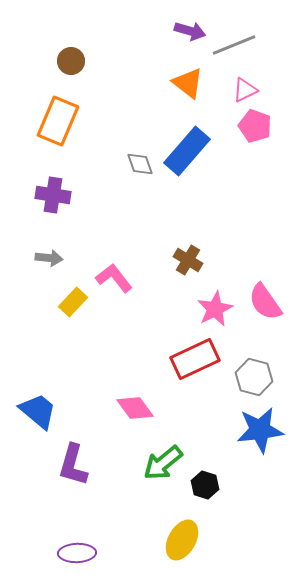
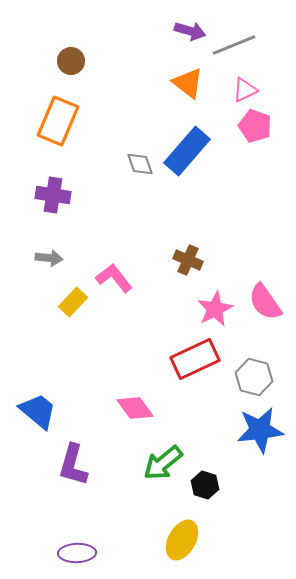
brown cross: rotated 8 degrees counterclockwise
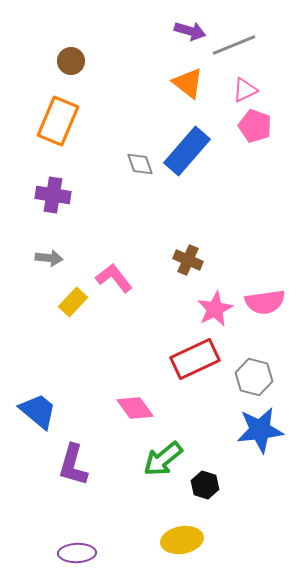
pink semicircle: rotated 63 degrees counterclockwise
green arrow: moved 4 px up
yellow ellipse: rotated 51 degrees clockwise
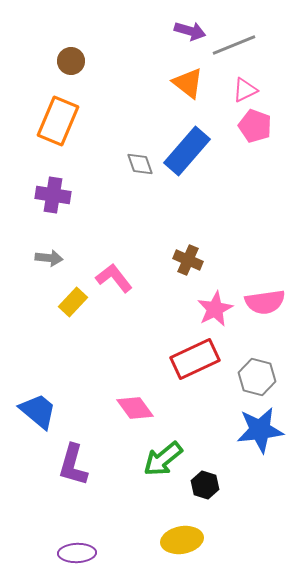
gray hexagon: moved 3 px right
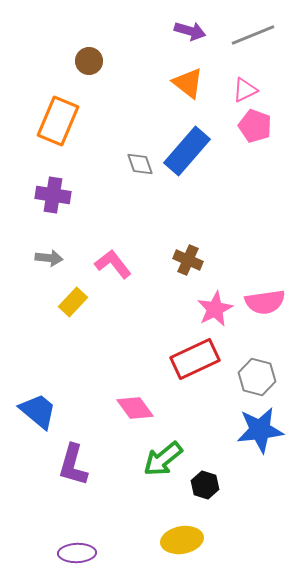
gray line: moved 19 px right, 10 px up
brown circle: moved 18 px right
pink L-shape: moved 1 px left, 14 px up
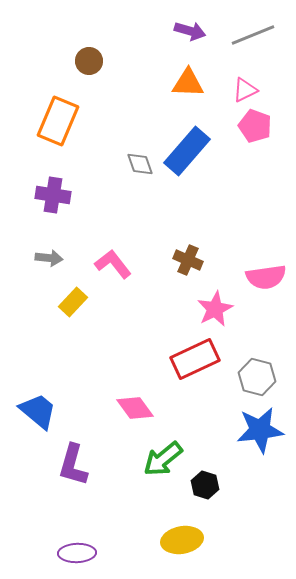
orange triangle: rotated 36 degrees counterclockwise
pink semicircle: moved 1 px right, 25 px up
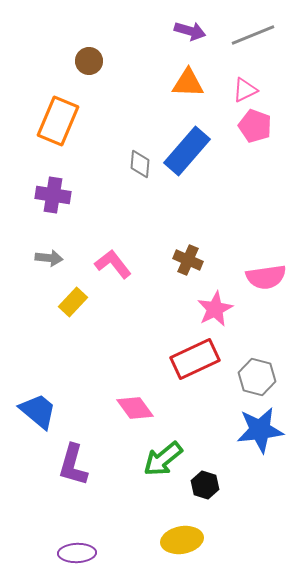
gray diamond: rotated 24 degrees clockwise
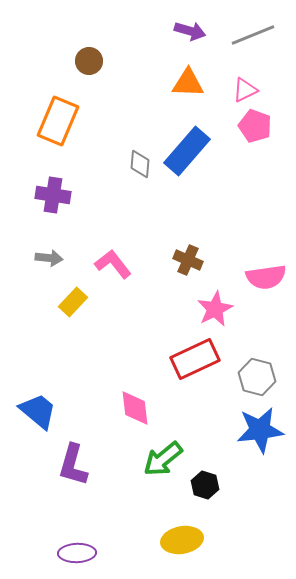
pink diamond: rotated 30 degrees clockwise
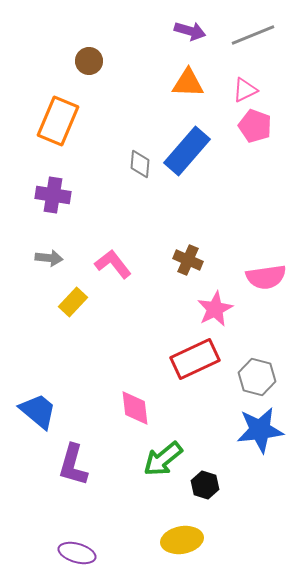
purple ellipse: rotated 18 degrees clockwise
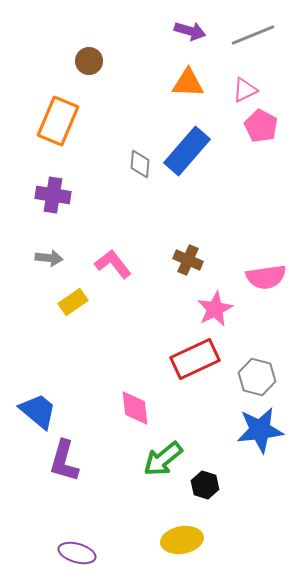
pink pentagon: moved 6 px right; rotated 8 degrees clockwise
yellow rectangle: rotated 12 degrees clockwise
purple L-shape: moved 9 px left, 4 px up
